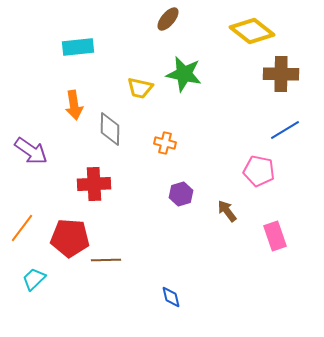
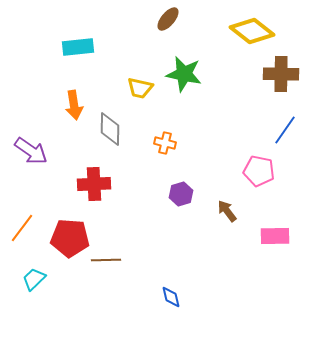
blue line: rotated 24 degrees counterclockwise
pink rectangle: rotated 72 degrees counterclockwise
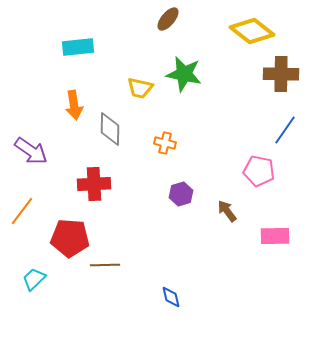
orange line: moved 17 px up
brown line: moved 1 px left, 5 px down
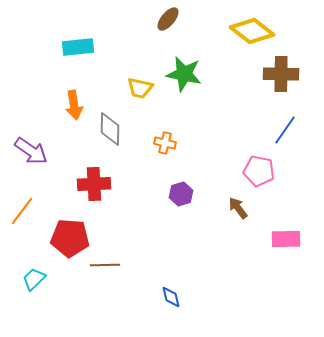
brown arrow: moved 11 px right, 3 px up
pink rectangle: moved 11 px right, 3 px down
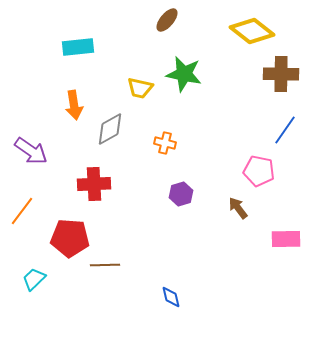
brown ellipse: moved 1 px left, 1 px down
gray diamond: rotated 60 degrees clockwise
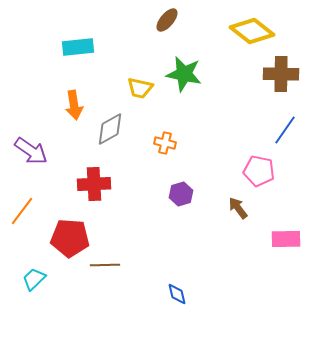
blue diamond: moved 6 px right, 3 px up
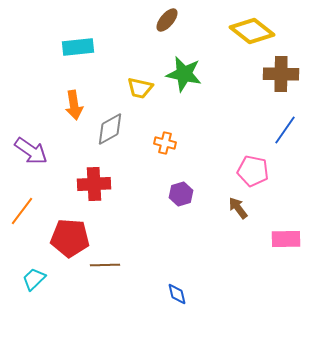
pink pentagon: moved 6 px left
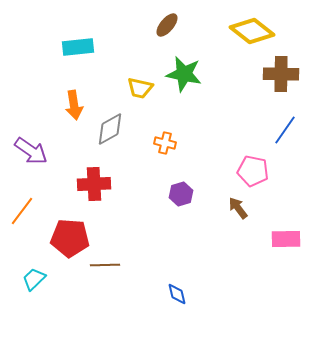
brown ellipse: moved 5 px down
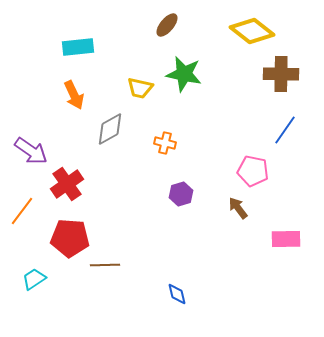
orange arrow: moved 10 px up; rotated 16 degrees counterclockwise
red cross: moved 27 px left; rotated 32 degrees counterclockwise
cyan trapezoid: rotated 10 degrees clockwise
